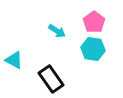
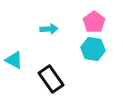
cyan arrow: moved 8 px left, 2 px up; rotated 36 degrees counterclockwise
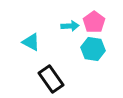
cyan arrow: moved 21 px right, 3 px up
cyan triangle: moved 17 px right, 18 px up
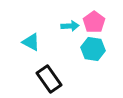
black rectangle: moved 2 px left
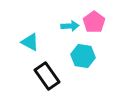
cyan triangle: moved 1 px left
cyan hexagon: moved 10 px left, 7 px down
black rectangle: moved 2 px left, 3 px up
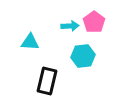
cyan triangle: rotated 24 degrees counterclockwise
cyan hexagon: rotated 15 degrees counterclockwise
black rectangle: moved 5 px down; rotated 48 degrees clockwise
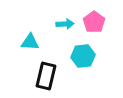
cyan arrow: moved 5 px left, 2 px up
black rectangle: moved 1 px left, 5 px up
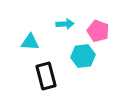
pink pentagon: moved 4 px right, 9 px down; rotated 15 degrees counterclockwise
black rectangle: rotated 28 degrees counterclockwise
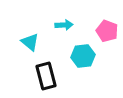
cyan arrow: moved 1 px left, 1 px down
pink pentagon: moved 9 px right
cyan triangle: rotated 36 degrees clockwise
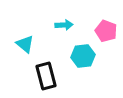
pink pentagon: moved 1 px left
cyan triangle: moved 5 px left, 2 px down
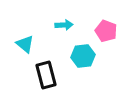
black rectangle: moved 1 px up
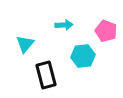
cyan triangle: rotated 30 degrees clockwise
